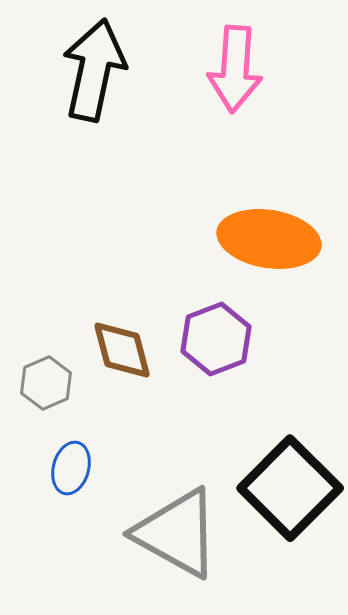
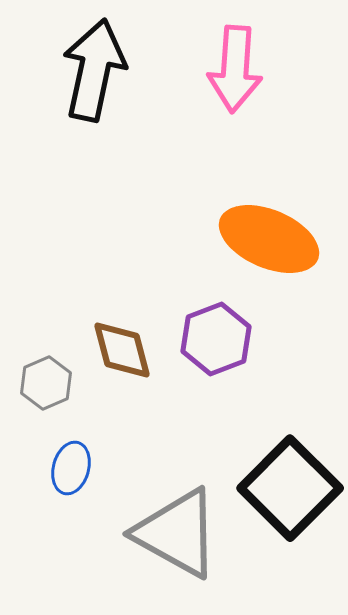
orange ellipse: rotated 14 degrees clockwise
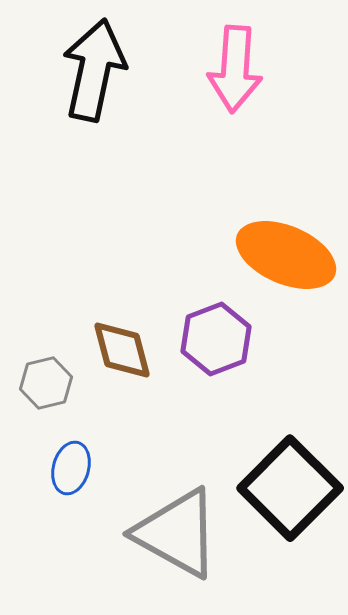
orange ellipse: moved 17 px right, 16 px down
gray hexagon: rotated 9 degrees clockwise
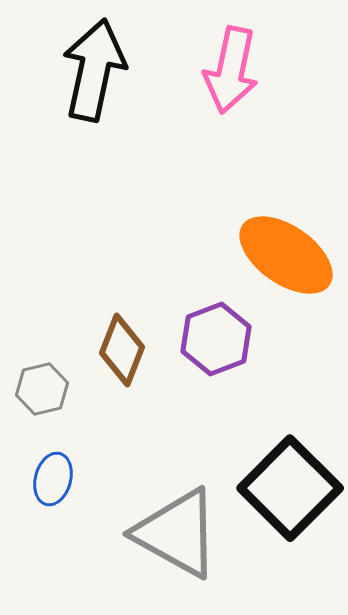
pink arrow: moved 4 px left, 1 px down; rotated 8 degrees clockwise
orange ellipse: rotated 12 degrees clockwise
brown diamond: rotated 36 degrees clockwise
gray hexagon: moved 4 px left, 6 px down
blue ellipse: moved 18 px left, 11 px down
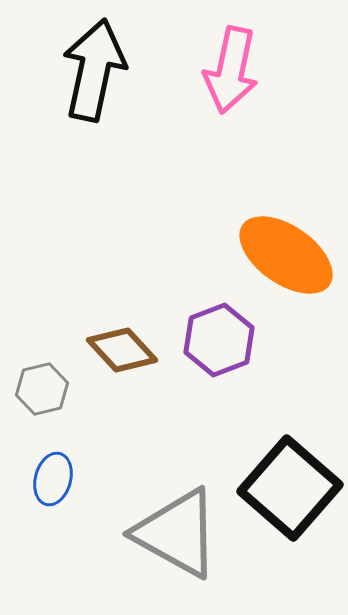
purple hexagon: moved 3 px right, 1 px down
brown diamond: rotated 64 degrees counterclockwise
black square: rotated 4 degrees counterclockwise
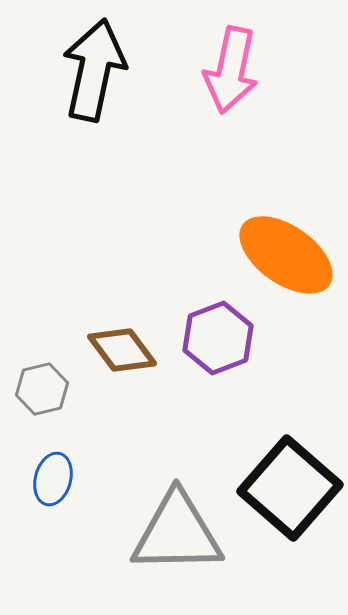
purple hexagon: moved 1 px left, 2 px up
brown diamond: rotated 6 degrees clockwise
gray triangle: rotated 30 degrees counterclockwise
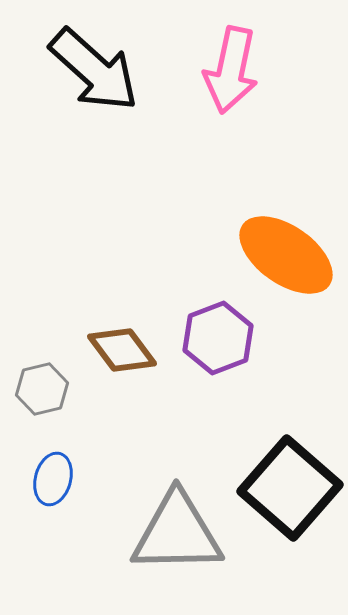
black arrow: rotated 120 degrees clockwise
